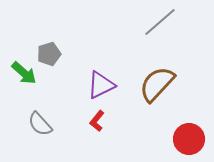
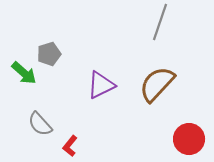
gray line: rotated 30 degrees counterclockwise
red L-shape: moved 27 px left, 25 px down
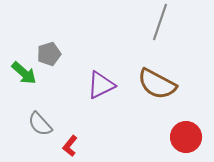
brown semicircle: rotated 105 degrees counterclockwise
red circle: moved 3 px left, 2 px up
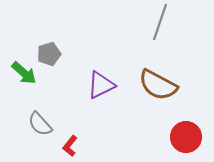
brown semicircle: moved 1 px right, 1 px down
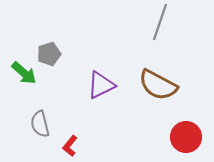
gray semicircle: rotated 28 degrees clockwise
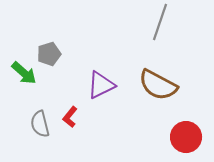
red L-shape: moved 29 px up
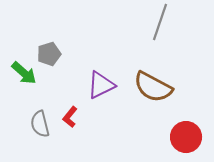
brown semicircle: moved 5 px left, 2 px down
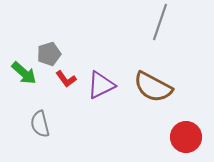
red L-shape: moved 4 px left, 38 px up; rotated 75 degrees counterclockwise
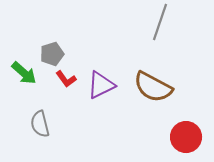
gray pentagon: moved 3 px right
